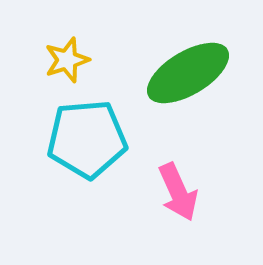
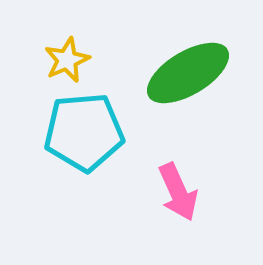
yellow star: rotated 6 degrees counterclockwise
cyan pentagon: moved 3 px left, 7 px up
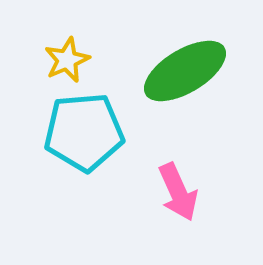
green ellipse: moved 3 px left, 2 px up
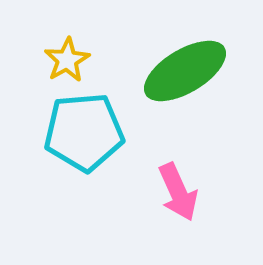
yellow star: rotated 6 degrees counterclockwise
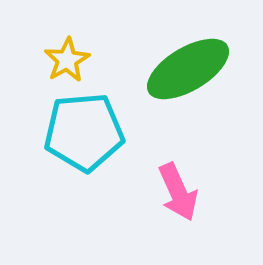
green ellipse: moved 3 px right, 2 px up
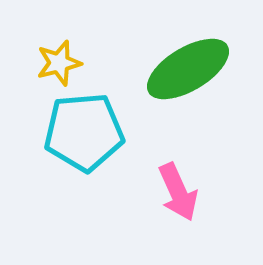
yellow star: moved 8 px left, 3 px down; rotated 15 degrees clockwise
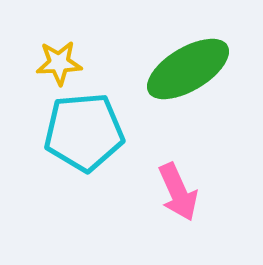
yellow star: rotated 12 degrees clockwise
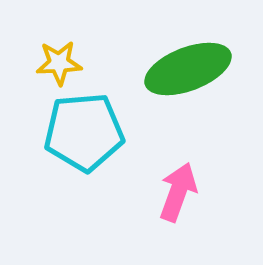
green ellipse: rotated 10 degrees clockwise
pink arrow: rotated 136 degrees counterclockwise
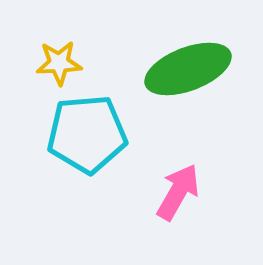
cyan pentagon: moved 3 px right, 2 px down
pink arrow: rotated 10 degrees clockwise
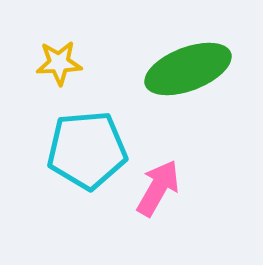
cyan pentagon: moved 16 px down
pink arrow: moved 20 px left, 4 px up
